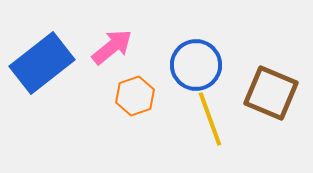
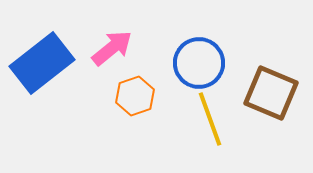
pink arrow: moved 1 px down
blue circle: moved 3 px right, 2 px up
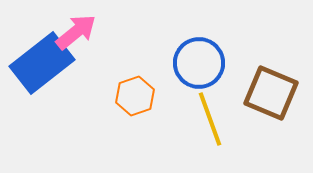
pink arrow: moved 36 px left, 16 px up
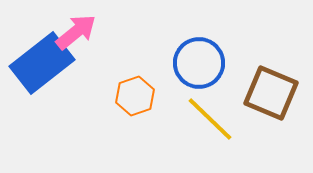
yellow line: rotated 26 degrees counterclockwise
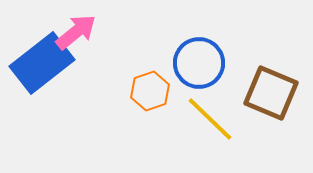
orange hexagon: moved 15 px right, 5 px up
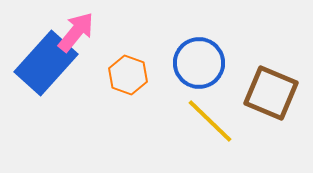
pink arrow: rotated 12 degrees counterclockwise
blue rectangle: moved 4 px right; rotated 10 degrees counterclockwise
orange hexagon: moved 22 px left, 16 px up; rotated 21 degrees counterclockwise
yellow line: moved 2 px down
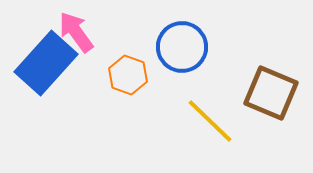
pink arrow: rotated 75 degrees counterclockwise
blue circle: moved 17 px left, 16 px up
